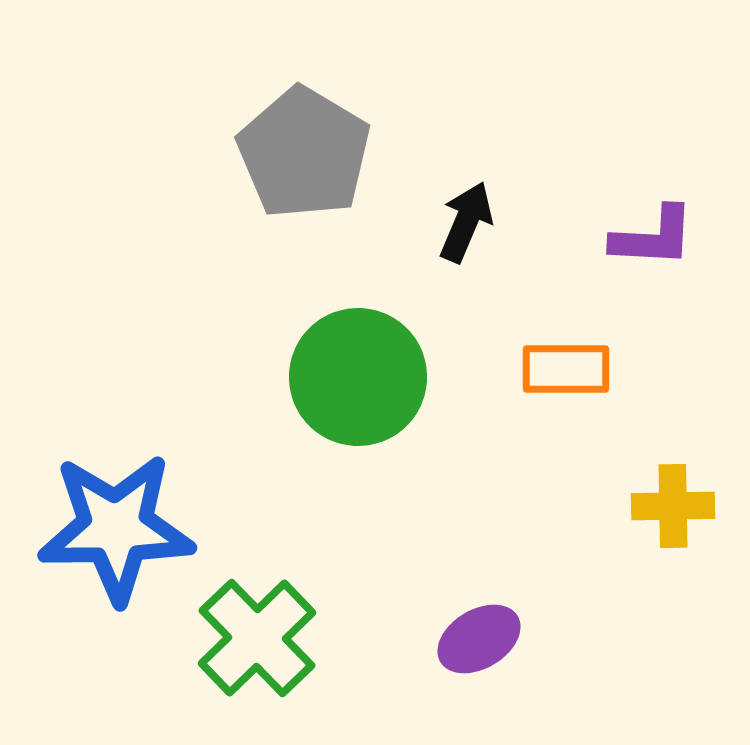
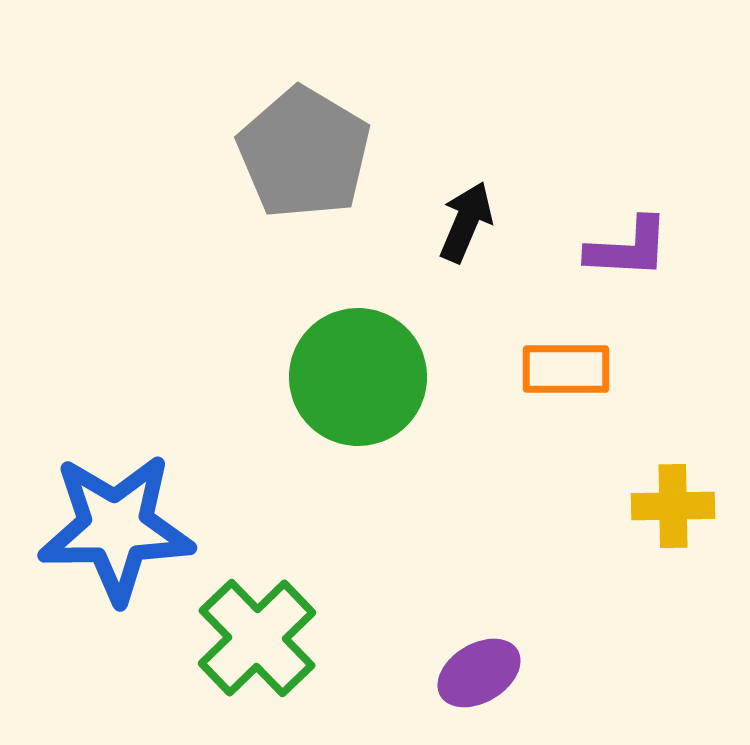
purple L-shape: moved 25 px left, 11 px down
purple ellipse: moved 34 px down
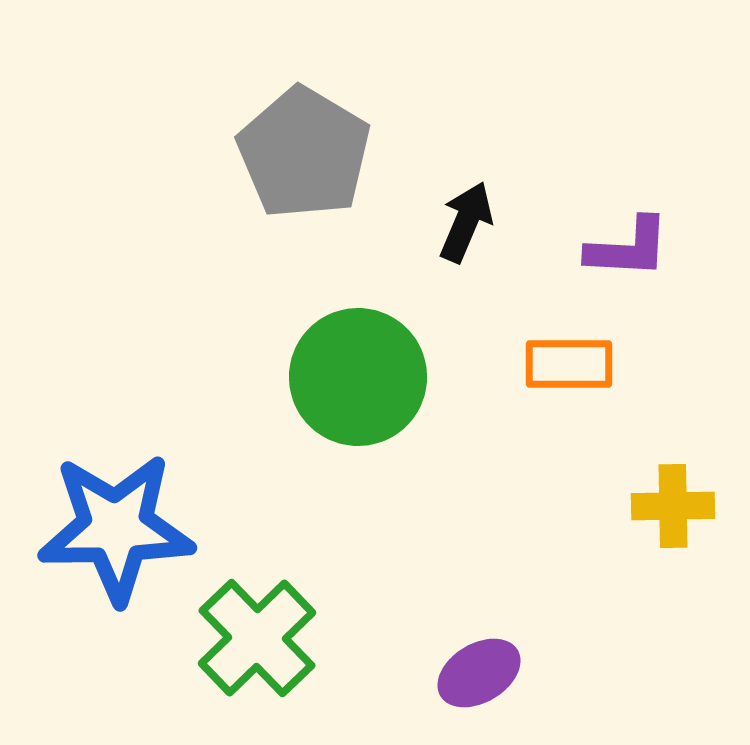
orange rectangle: moved 3 px right, 5 px up
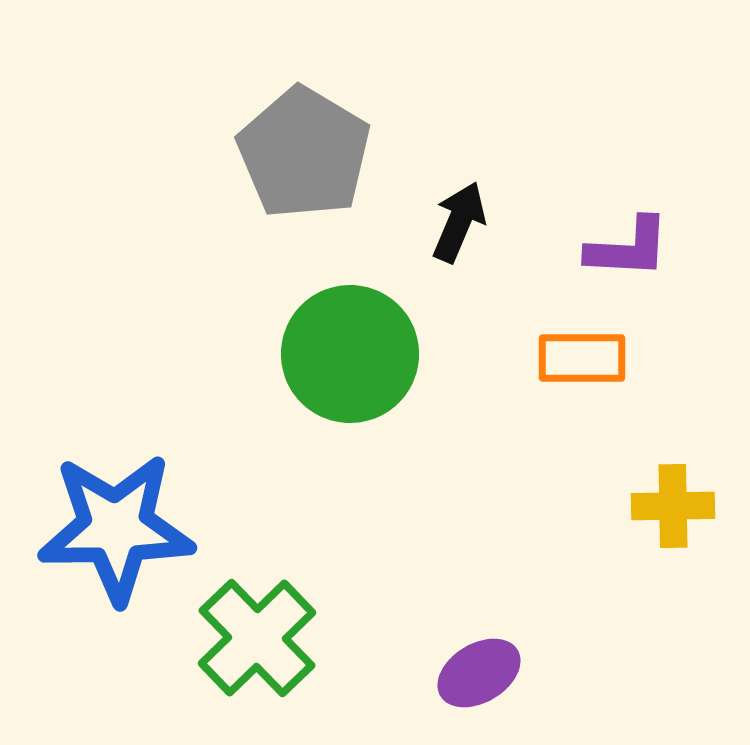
black arrow: moved 7 px left
orange rectangle: moved 13 px right, 6 px up
green circle: moved 8 px left, 23 px up
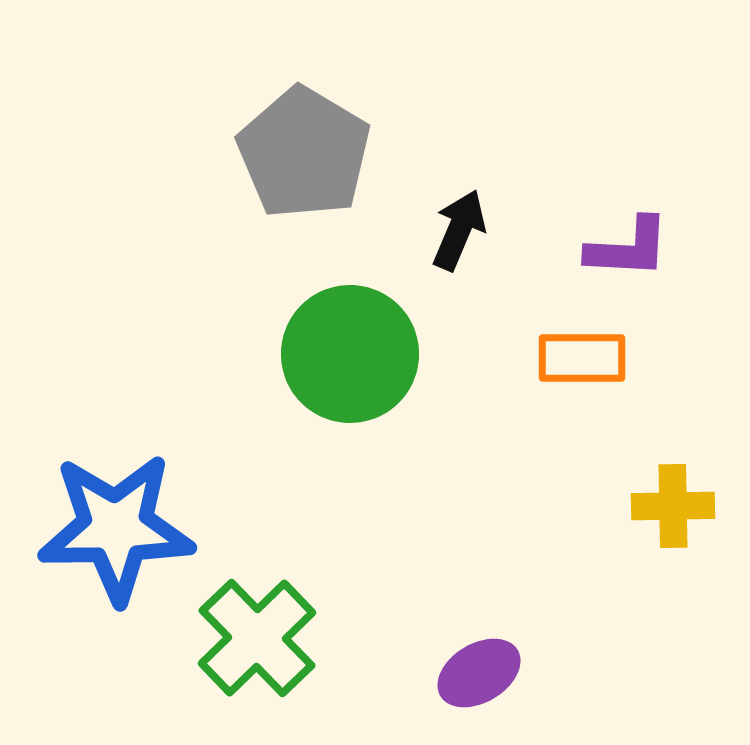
black arrow: moved 8 px down
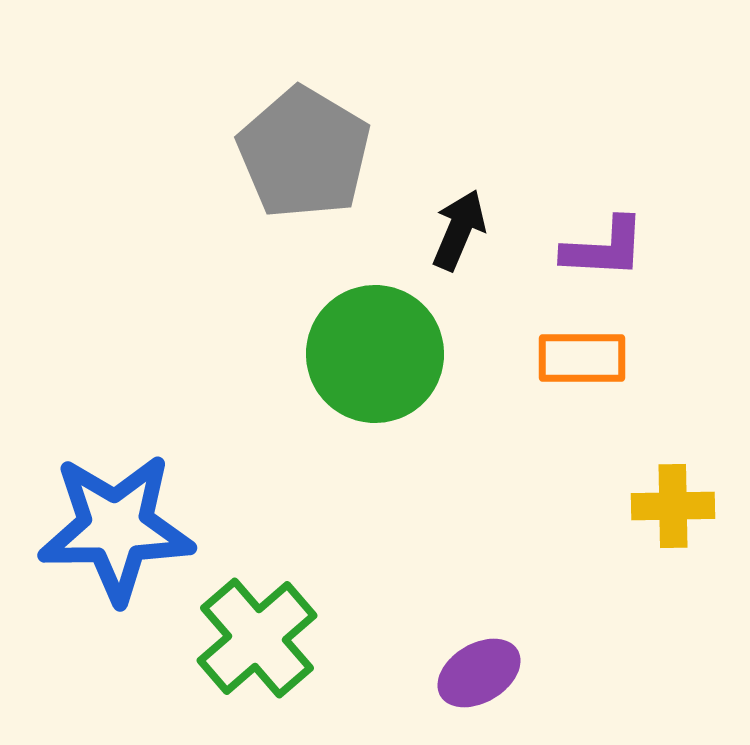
purple L-shape: moved 24 px left
green circle: moved 25 px right
green cross: rotated 3 degrees clockwise
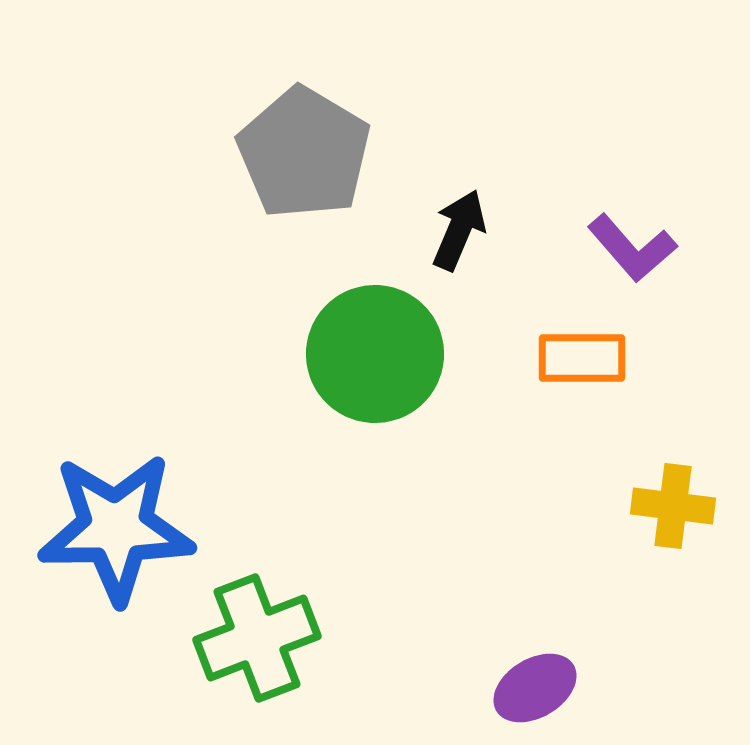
purple L-shape: moved 28 px right; rotated 46 degrees clockwise
yellow cross: rotated 8 degrees clockwise
green cross: rotated 20 degrees clockwise
purple ellipse: moved 56 px right, 15 px down
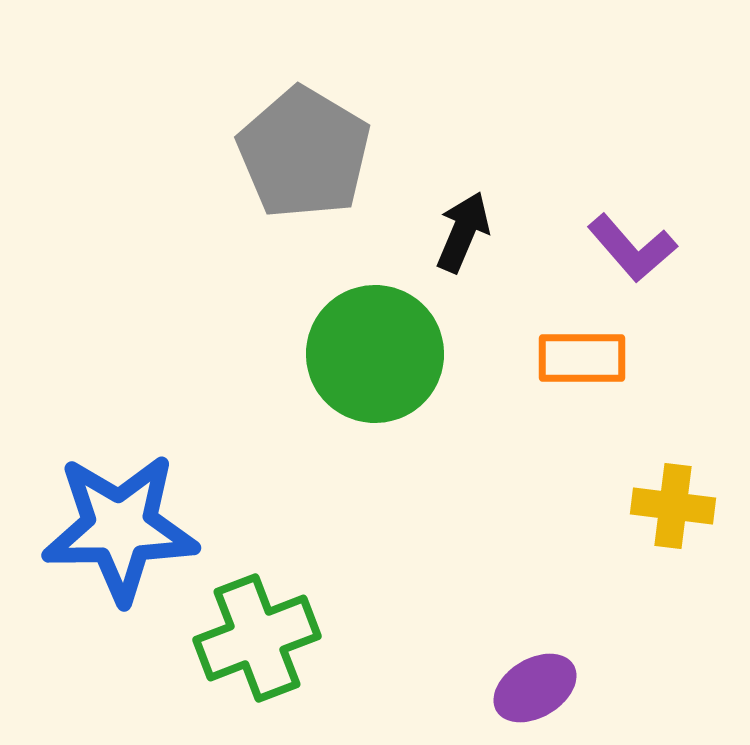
black arrow: moved 4 px right, 2 px down
blue star: moved 4 px right
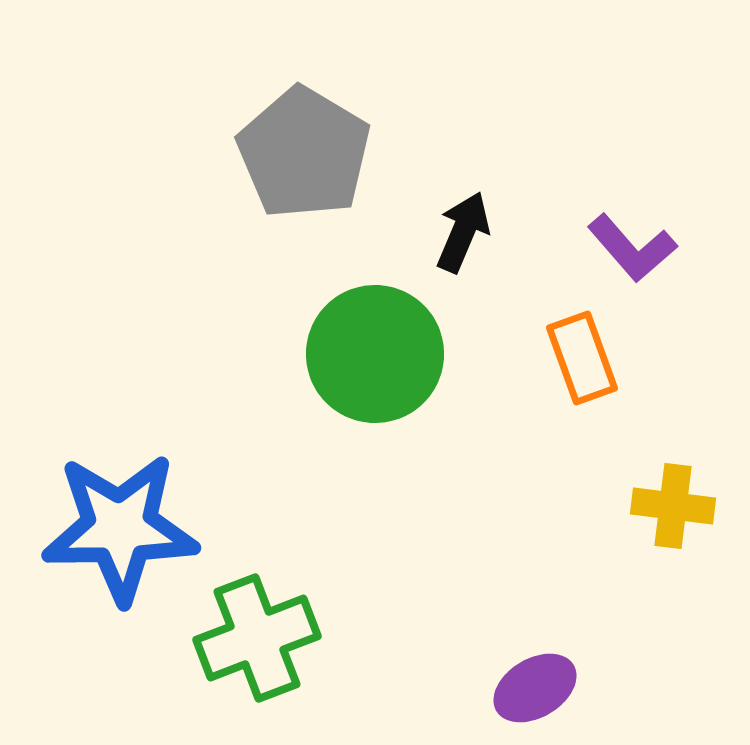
orange rectangle: rotated 70 degrees clockwise
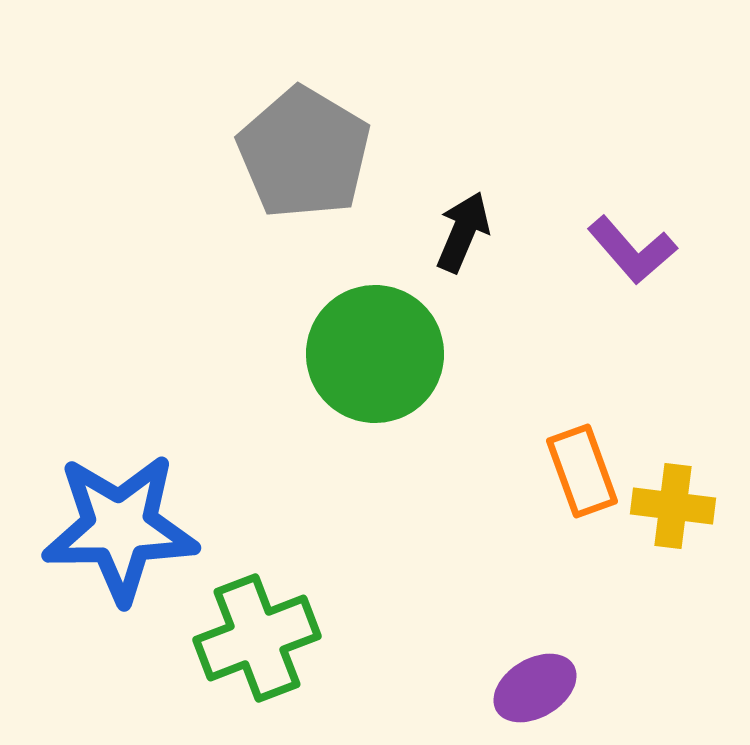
purple L-shape: moved 2 px down
orange rectangle: moved 113 px down
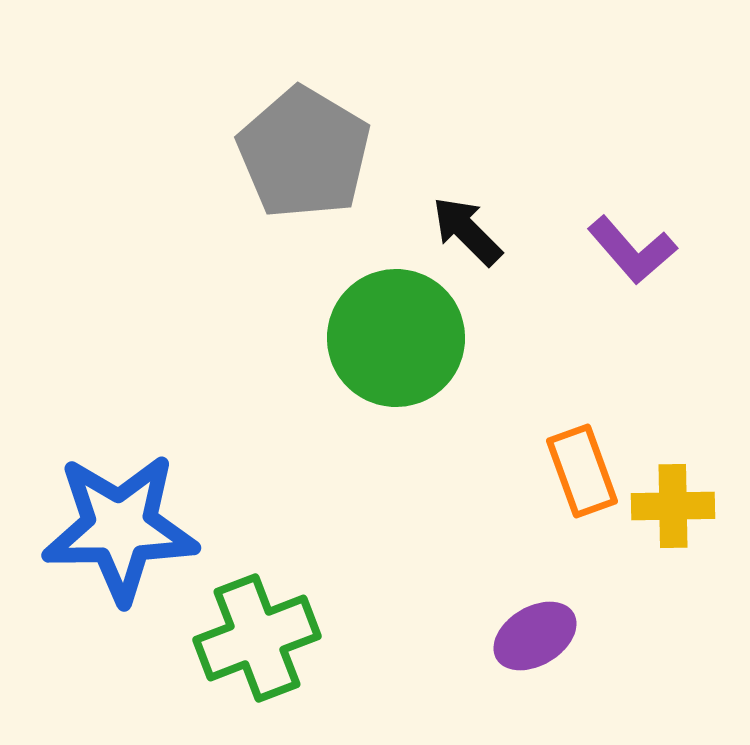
black arrow: moved 4 px right, 1 px up; rotated 68 degrees counterclockwise
green circle: moved 21 px right, 16 px up
yellow cross: rotated 8 degrees counterclockwise
purple ellipse: moved 52 px up
